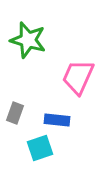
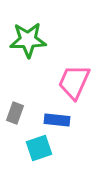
green star: rotated 18 degrees counterclockwise
pink trapezoid: moved 4 px left, 5 px down
cyan square: moved 1 px left
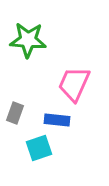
green star: rotated 6 degrees clockwise
pink trapezoid: moved 2 px down
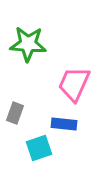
green star: moved 4 px down
blue rectangle: moved 7 px right, 4 px down
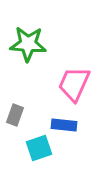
gray rectangle: moved 2 px down
blue rectangle: moved 1 px down
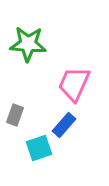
blue rectangle: rotated 55 degrees counterclockwise
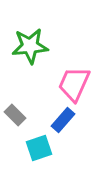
green star: moved 2 px right, 2 px down; rotated 9 degrees counterclockwise
gray rectangle: rotated 65 degrees counterclockwise
blue rectangle: moved 1 px left, 5 px up
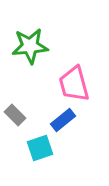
pink trapezoid: rotated 39 degrees counterclockwise
blue rectangle: rotated 10 degrees clockwise
cyan square: moved 1 px right
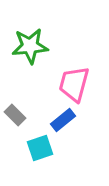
pink trapezoid: rotated 30 degrees clockwise
